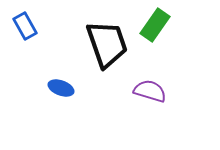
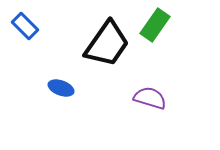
blue rectangle: rotated 16 degrees counterclockwise
black trapezoid: rotated 54 degrees clockwise
purple semicircle: moved 7 px down
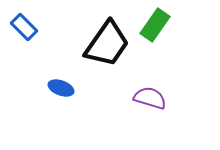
blue rectangle: moved 1 px left, 1 px down
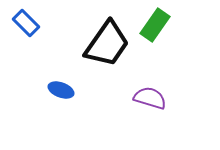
blue rectangle: moved 2 px right, 4 px up
blue ellipse: moved 2 px down
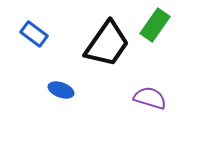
blue rectangle: moved 8 px right, 11 px down; rotated 8 degrees counterclockwise
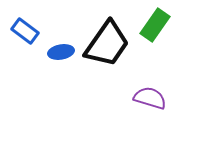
blue rectangle: moved 9 px left, 3 px up
blue ellipse: moved 38 px up; rotated 30 degrees counterclockwise
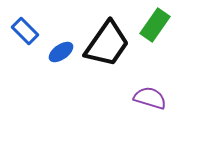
blue rectangle: rotated 8 degrees clockwise
blue ellipse: rotated 25 degrees counterclockwise
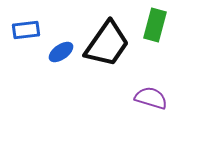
green rectangle: rotated 20 degrees counterclockwise
blue rectangle: moved 1 px right, 1 px up; rotated 52 degrees counterclockwise
purple semicircle: moved 1 px right
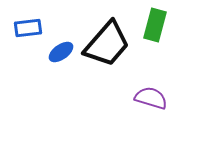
blue rectangle: moved 2 px right, 2 px up
black trapezoid: rotated 6 degrees clockwise
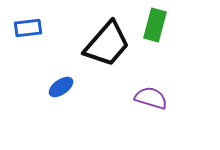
blue ellipse: moved 35 px down
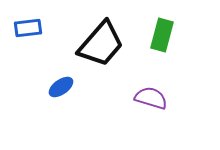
green rectangle: moved 7 px right, 10 px down
black trapezoid: moved 6 px left
